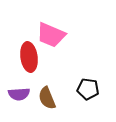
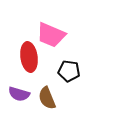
black pentagon: moved 19 px left, 18 px up
purple semicircle: rotated 20 degrees clockwise
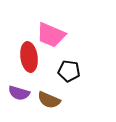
purple semicircle: moved 1 px up
brown semicircle: moved 2 px right, 2 px down; rotated 45 degrees counterclockwise
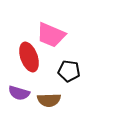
red ellipse: rotated 12 degrees counterclockwise
brown semicircle: rotated 25 degrees counterclockwise
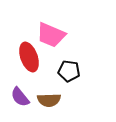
purple semicircle: moved 1 px right, 4 px down; rotated 35 degrees clockwise
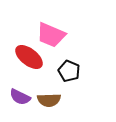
red ellipse: rotated 32 degrees counterclockwise
black pentagon: rotated 15 degrees clockwise
purple semicircle: rotated 25 degrees counterclockwise
